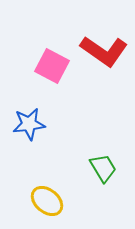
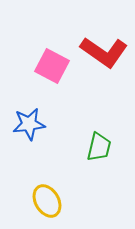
red L-shape: moved 1 px down
green trapezoid: moved 4 px left, 21 px up; rotated 44 degrees clockwise
yellow ellipse: rotated 20 degrees clockwise
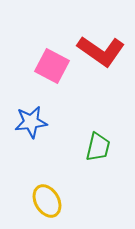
red L-shape: moved 3 px left, 1 px up
blue star: moved 2 px right, 2 px up
green trapezoid: moved 1 px left
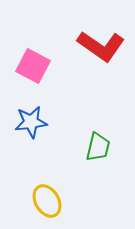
red L-shape: moved 5 px up
pink square: moved 19 px left
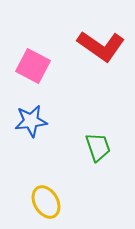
blue star: moved 1 px up
green trapezoid: rotated 32 degrees counterclockwise
yellow ellipse: moved 1 px left, 1 px down
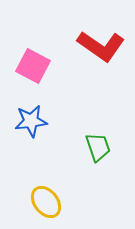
yellow ellipse: rotated 8 degrees counterclockwise
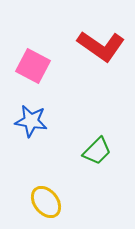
blue star: rotated 16 degrees clockwise
green trapezoid: moved 1 px left, 4 px down; rotated 64 degrees clockwise
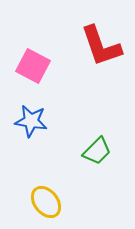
red L-shape: rotated 36 degrees clockwise
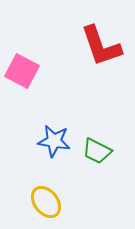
pink square: moved 11 px left, 5 px down
blue star: moved 23 px right, 20 px down
green trapezoid: rotated 72 degrees clockwise
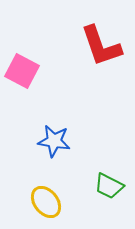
green trapezoid: moved 12 px right, 35 px down
